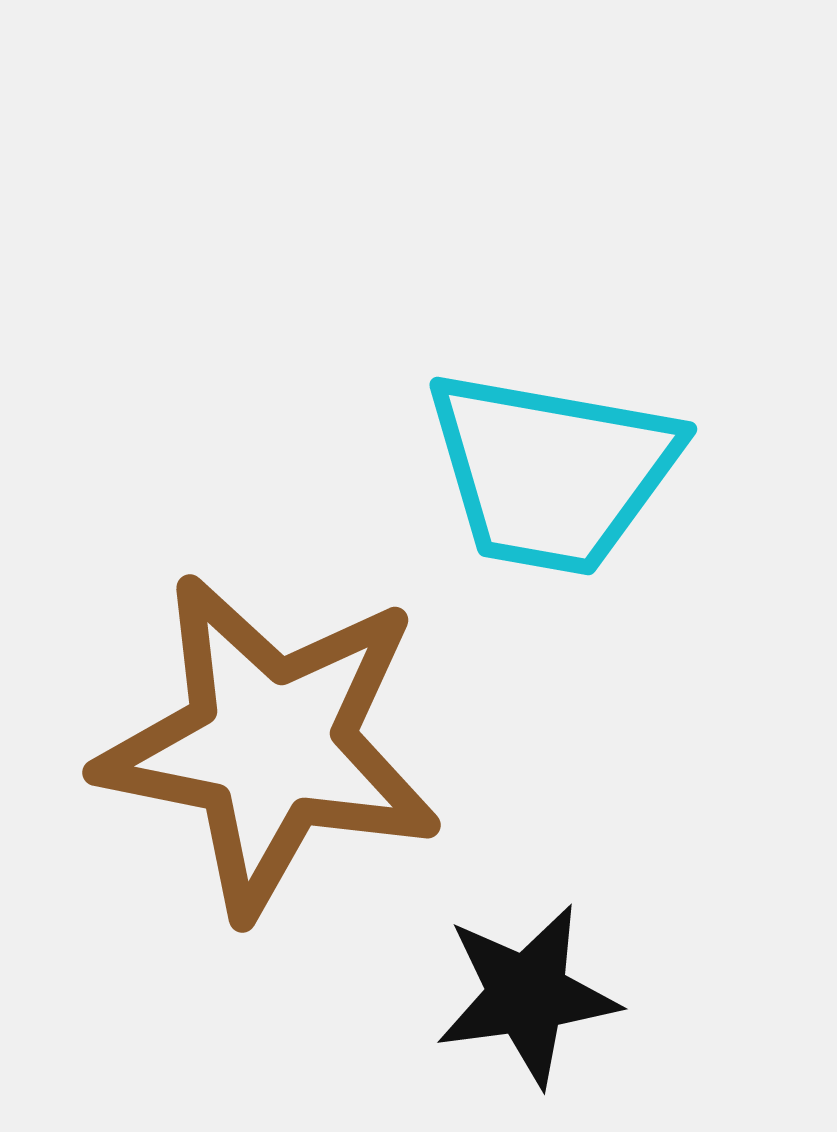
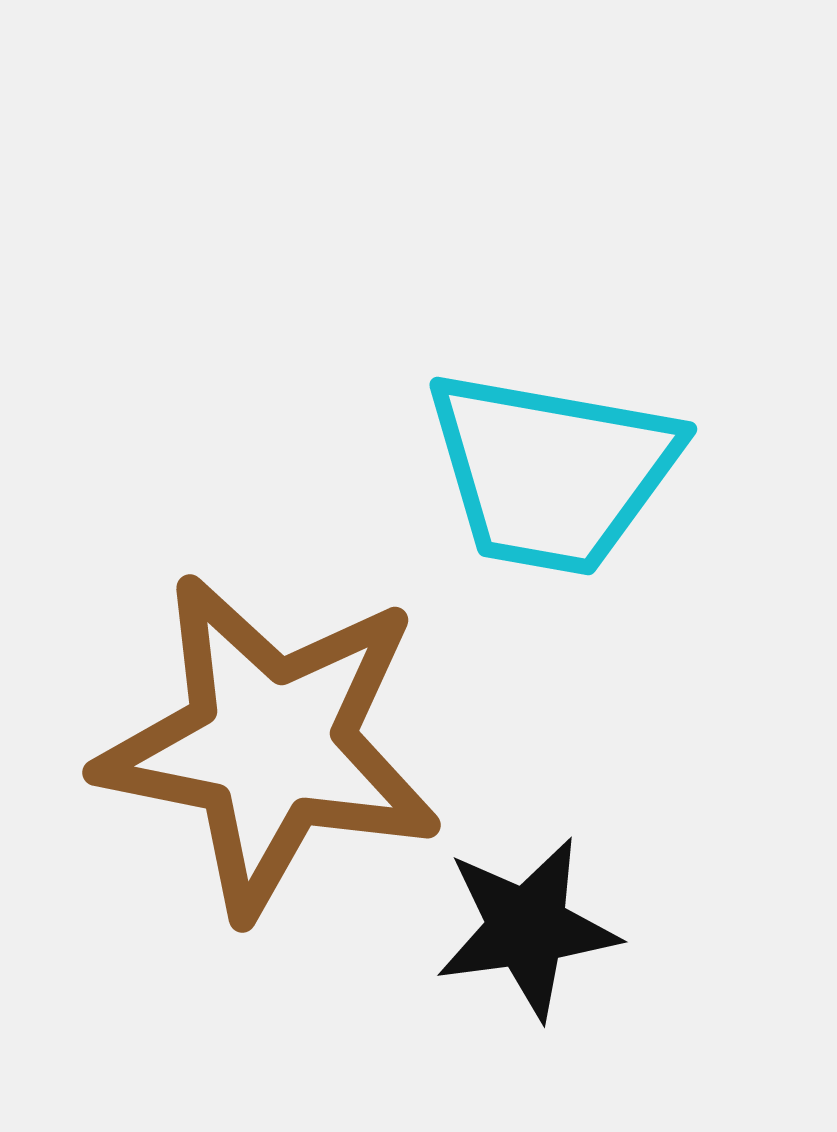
black star: moved 67 px up
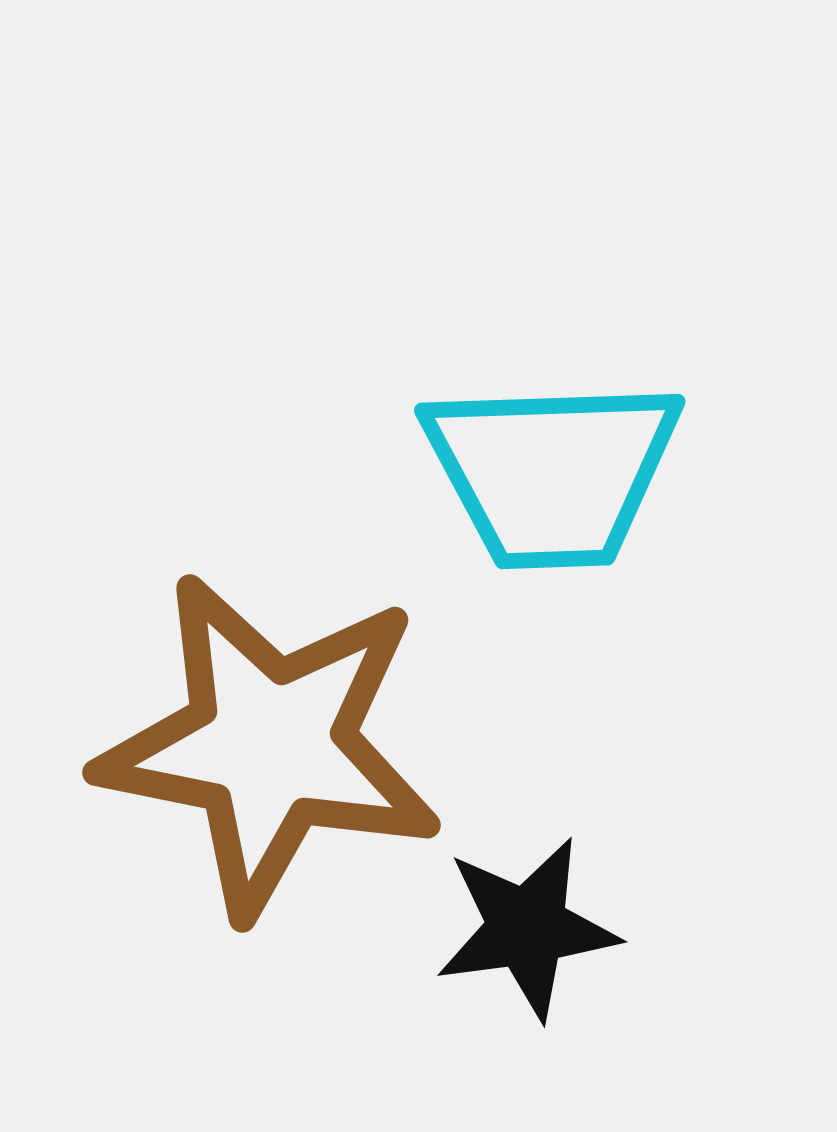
cyan trapezoid: rotated 12 degrees counterclockwise
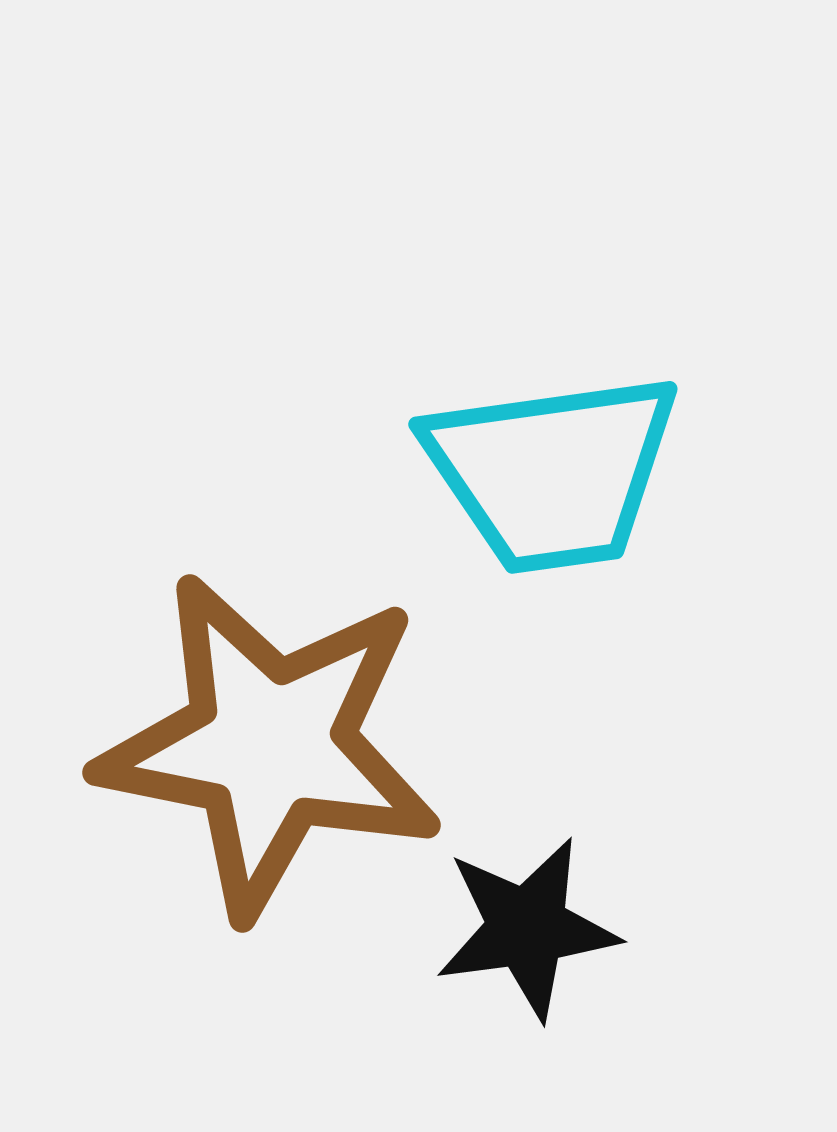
cyan trapezoid: rotated 6 degrees counterclockwise
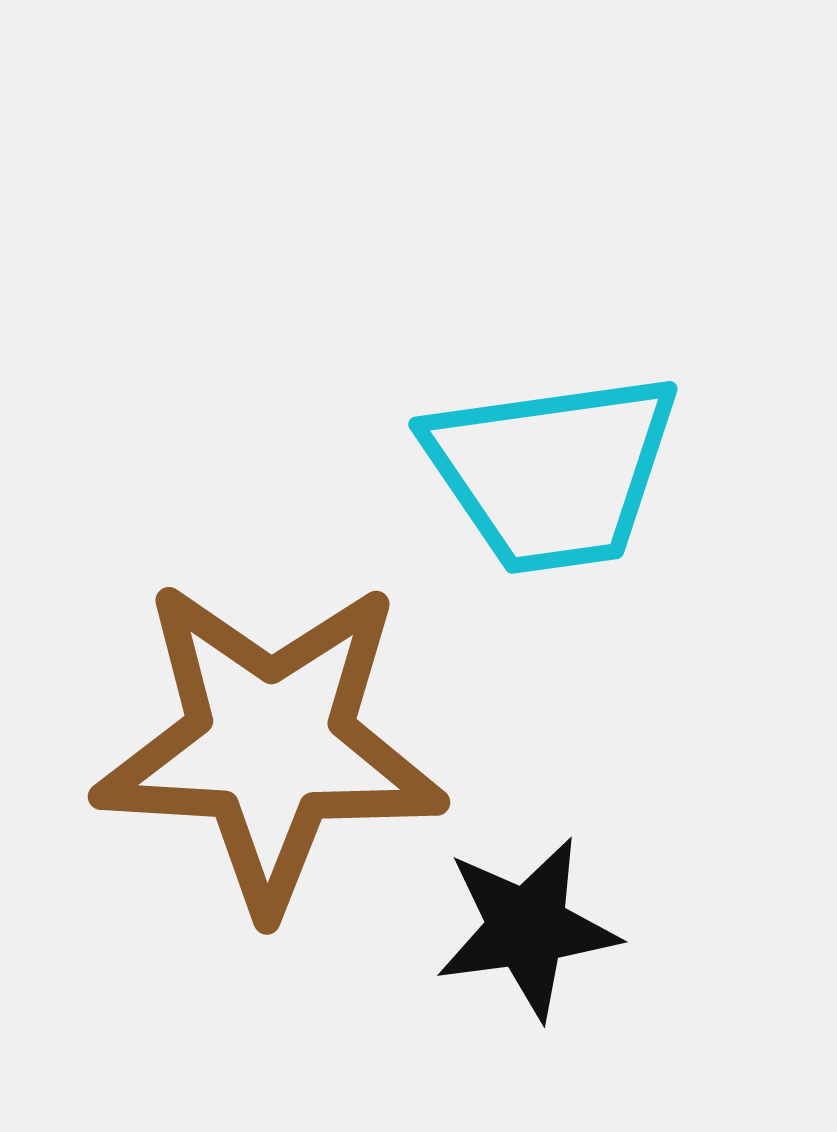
brown star: rotated 8 degrees counterclockwise
